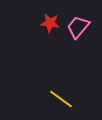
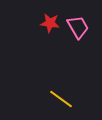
pink trapezoid: rotated 110 degrees clockwise
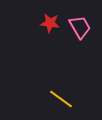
pink trapezoid: moved 2 px right
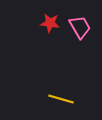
yellow line: rotated 20 degrees counterclockwise
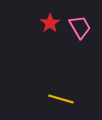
red star: rotated 30 degrees clockwise
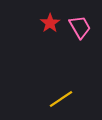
yellow line: rotated 50 degrees counterclockwise
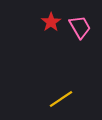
red star: moved 1 px right, 1 px up
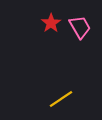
red star: moved 1 px down
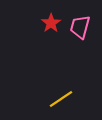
pink trapezoid: rotated 135 degrees counterclockwise
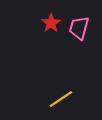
pink trapezoid: moved 1 px left, 1 px down
